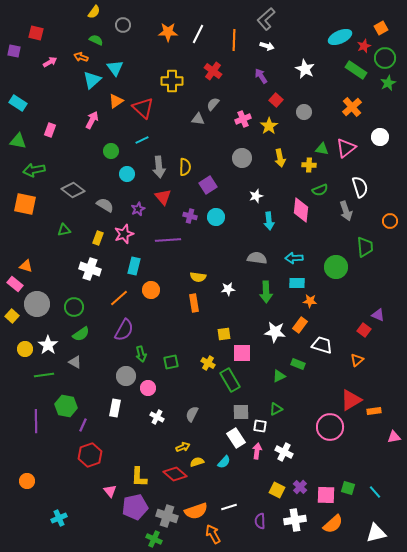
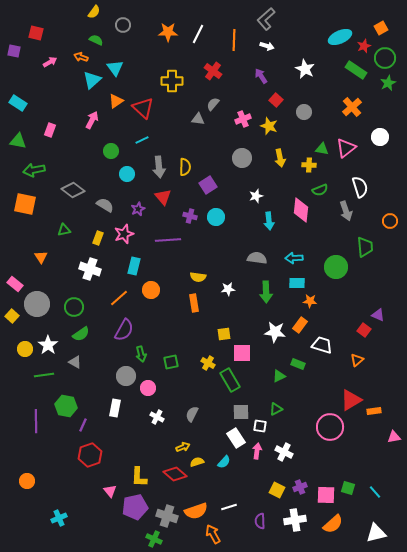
yellow star at (269, 126): rotated 18 degrees counterclockwise
orange triangle at (26, 266): moved 15 px right, 9 px up; rotated 40 degrees clockwise
purple cross at (300, 487): rotated 24 degrees clockwise
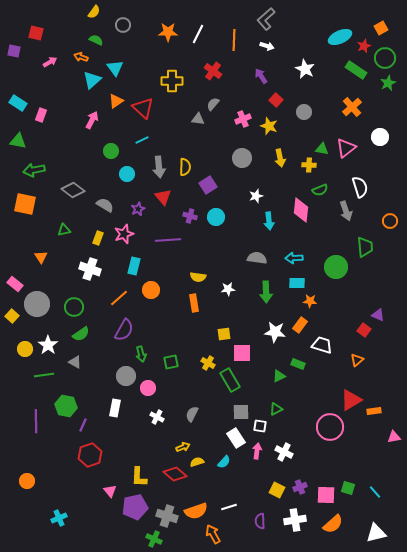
pink rectangle at (50, 130): moved 9 px left, 15 px up
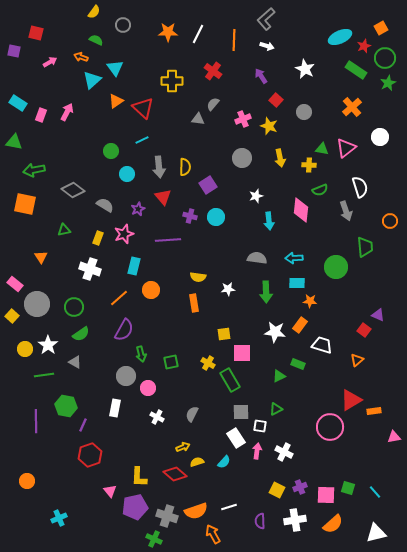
pink arrow at (92, 120): moved 25 px left, 8 px up
green triangle at (18, 141): moved 4 px left, 1 px down
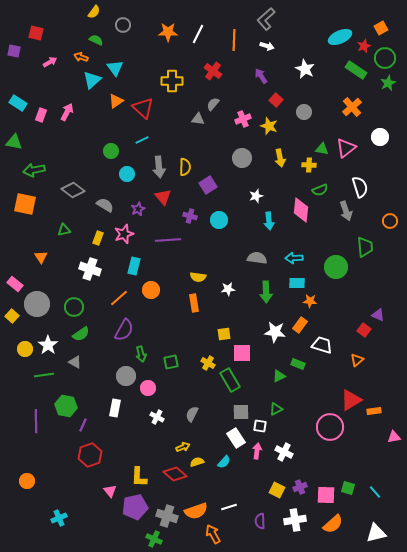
cyan circle at (216, 217): moved 3 px right, 3 px down
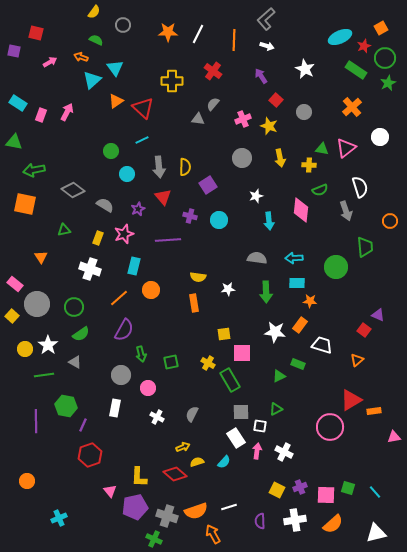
gray circle at (126, 376): moved 5 px left, 1 px up
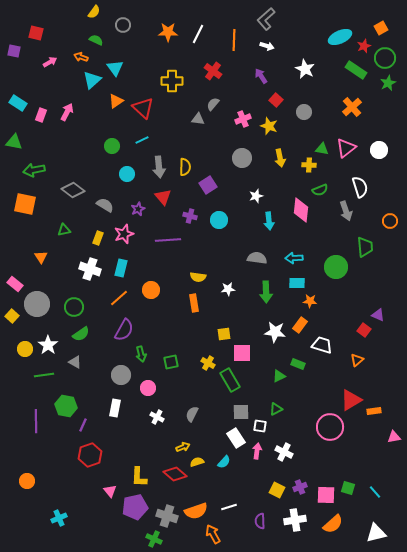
white circle at (380, 137): moved 1 px left, 13 px down
green circle at (111, 151): moved 1 px right, 5 px up
cyan rectangle at (134, 266): moved 13 px left, 2 px down
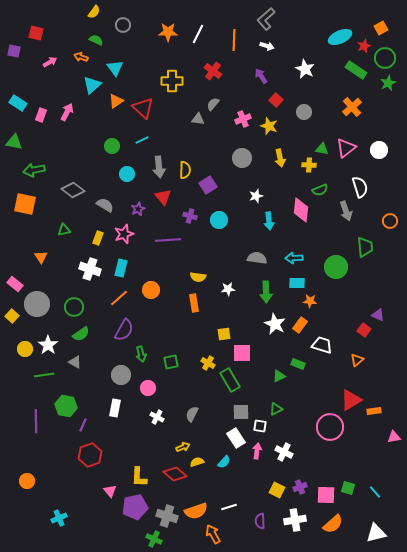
cyan triangle at (92, 80): moved 5 px down
yellow semicircle at (185, 167): moved 3 px down
white star at (275, 332): moved 8 px up; rotated 20 degrees clockwise
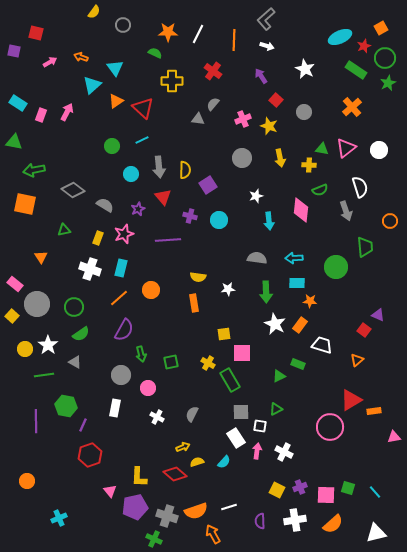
green semicircle at (96, 40): moved 59 px right, 13 px down
cyan circle at (127, 174): moved 4 px right
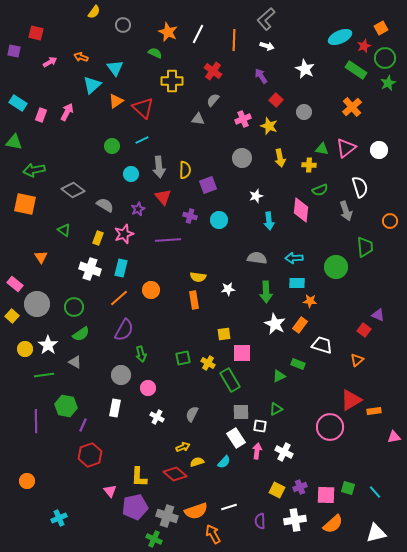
orange star at (168, 32): rotated 24 degrees clockwise
gray semicircle at (213, 104): moved 4 px up
purple square at (208, 185): rotated 12 degrees clockwise
green triangle at (64, 230): rotated 48 degrees clockwise
orange rectangle at (194, 303): moved 3 px up
green square at (171, 362): moved 12 px right, 4 px up
